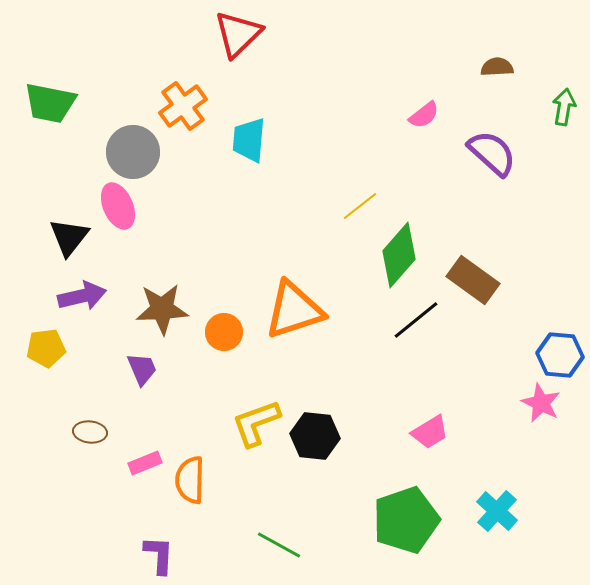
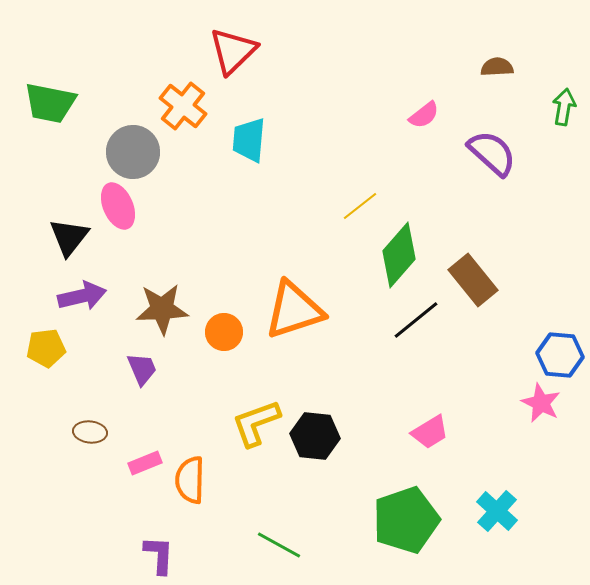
red triangle: moved 5 px left, 17 px down
orange cross: rotated 15 degrees counterclockwise
brown rectangle: rotated 15 degrees clockwise
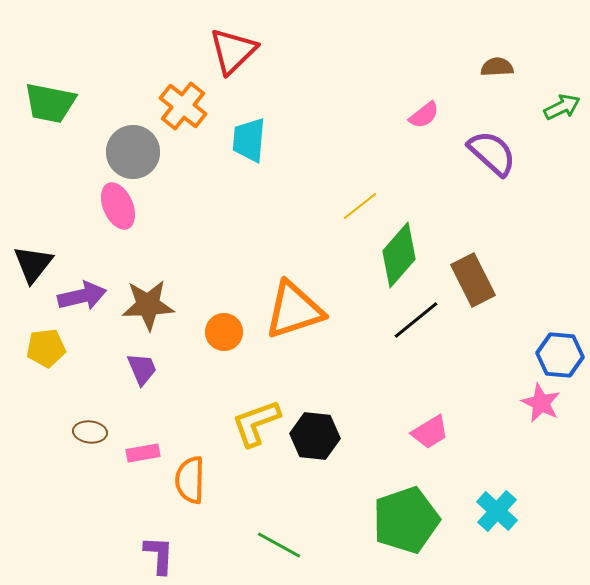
green arrow: moved 2 px left; rotated 54 degrees clockwise
black triangle: moved 36 px left, 27 px down
brown rectangle: rotated 12 degrees clockwise
brown star: moved 14 px left, 4 px up
pink rectangle: moved 2 px left, 10 px up; rotated 12 degrees clockwise
